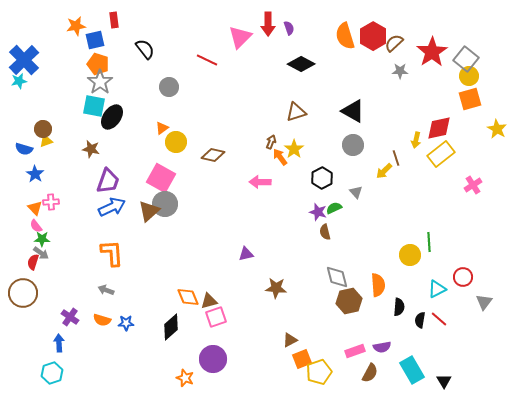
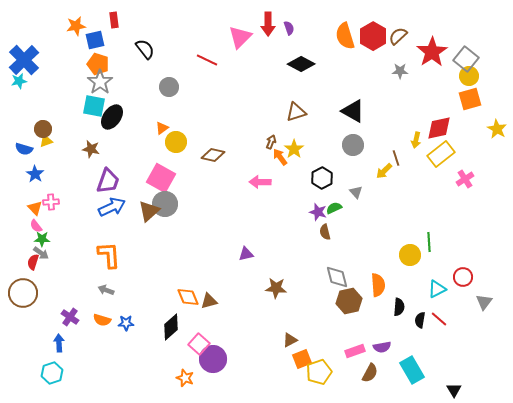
brown semicircle at (394, 43): moved 4 px right, 7 px up
pink cross at (473, 185): moved 8 px left, 6 px up
orange L-shape at (112, 253): moved 3 px left, 2 px down
pink square at (216, 317): moved 17 px left, 27 px down; rotated 30 degrees counterclockwise
black triangle at (444, 381): moved 10 px right, 9 px down
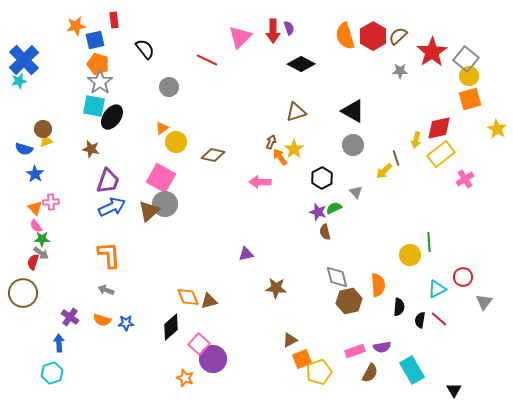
red arrow at (268, 24): moved 5 px right, 7 px down
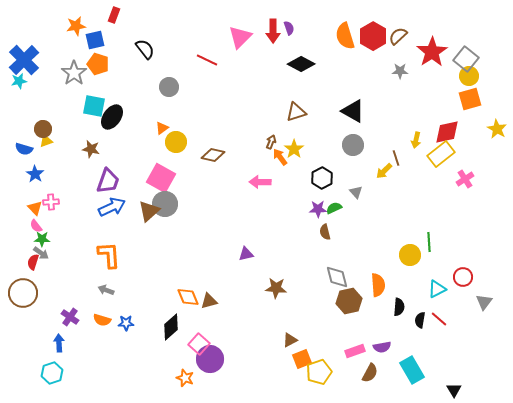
red rectangle at (114, 20): moved 5 px up; rotated 28 degrees clockwise
gray star at (100, 82): moved 26 px left, 9 px up
red diamond at (439, 128): moved 8 px right, 4 px down
purple star at (318, 212): moved 3 px up; rotated 18 degrees counterclockwise
purple circle at (213, 359): moved 3 px left
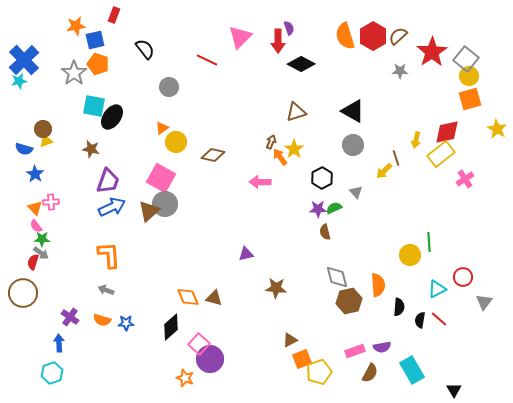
red arrow at (273, 31): moved 5 px right, 10 px down
brown triangle at (209, 301): moved 5 px right, 3 px up; rotated 30 degrees clockwise
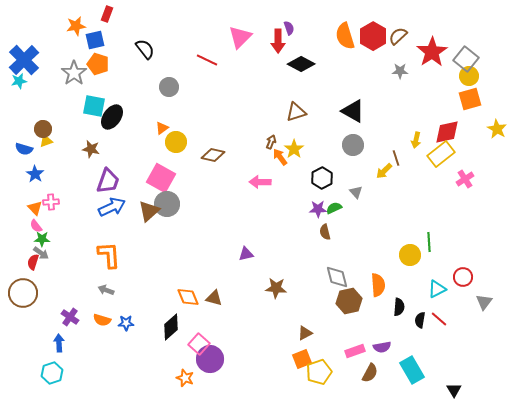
red rectangle at (114, 15): moved 7 px left, 1 px up
gray circle at (165, 204): moved 2 px right
brown triangle at (290, 340): moved 15 px right, 7 px up
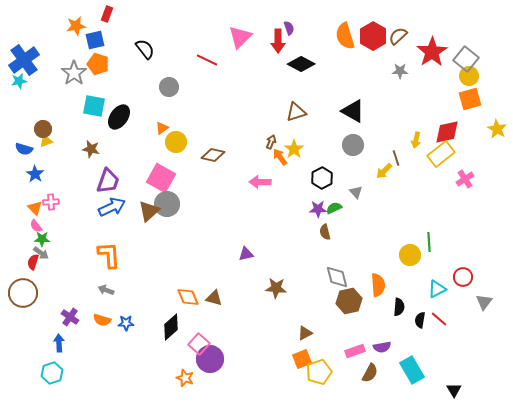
blue cross at (24, 60): rotated 8 degrees clockwise
black ellipse at (112, 117): moved 7 px right
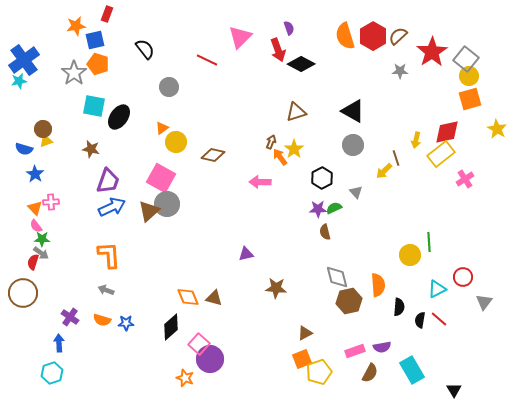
red arrow at (278, 41): moved 9 px down; rotated 20 degrees counterclockwise
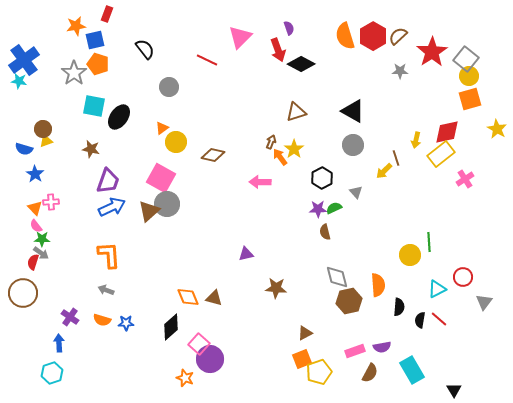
cyan star at (19, 81): rotated 21 degrees clockwise
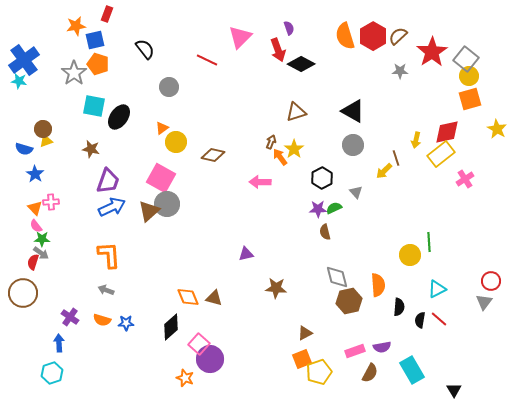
red circle at (463, 277): moved 28 px right, 4 px down
